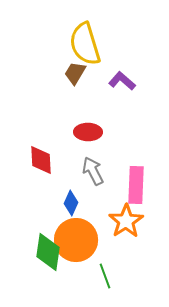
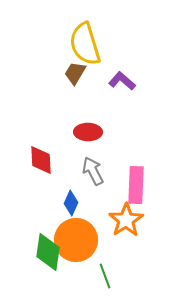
orange star: moved 1 px up
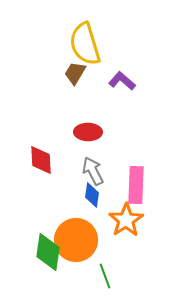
blue diamond: moved 21 px right, 8 px up; rotated 15 degrees counterclockwise
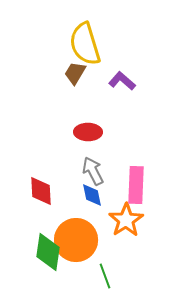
red diamond: moved 31 px down
blue diamond: rotated 20 degrees counterclockwise
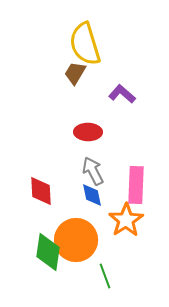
purple L-shape: moved 13 px down
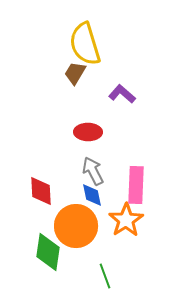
orange circle: moved 14 px up
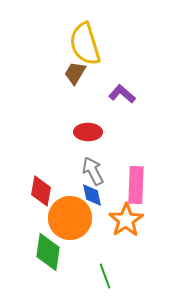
red diamond: rotated 12 degrees clockwise
orange circle: moved 6 px left, 8 px up
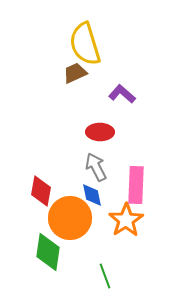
brown trapezoid: rotated 35 degrees clockwise
red ellipse: moved 12 px right
gray arrow: moved 3 px right, 4 px up
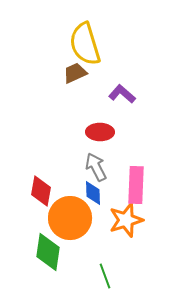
blue diamond: moved 1 px right, 2 px up; rotated 10 degrees clockwise
orange star: rotated 16 degrees clockwise
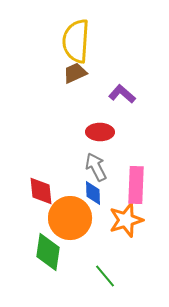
yellow semicircle: moved 9 px left, 3 px up; rotated 21 degrees clockwise
red diamond: rotated 16 degrees counterclockwise
green line: rotated 20 degrees counterclockwise
